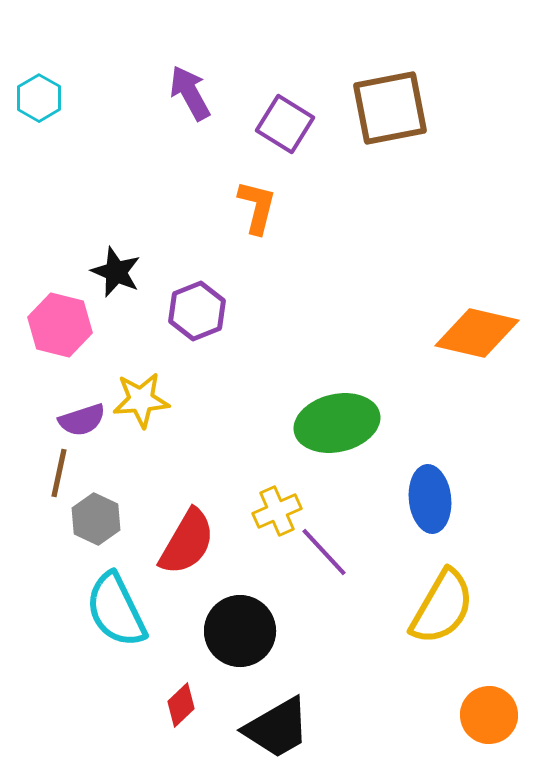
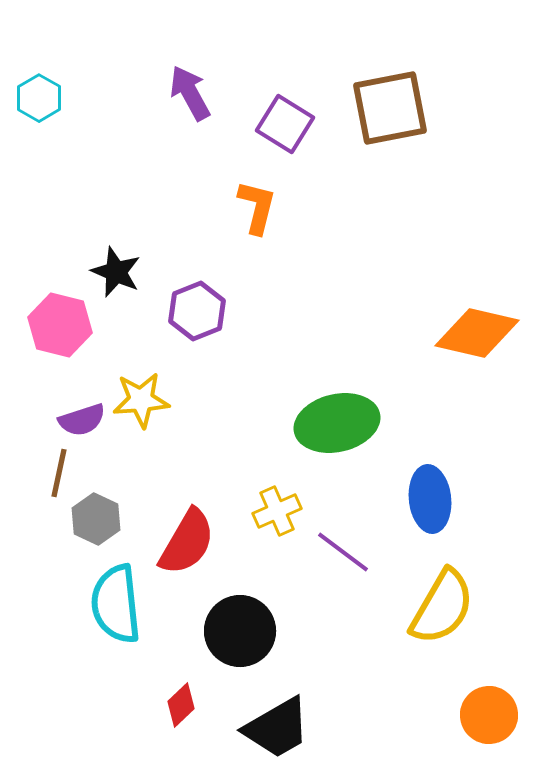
purple line: moved 19 px right; rotated 10 degrees counterclockwise
cyan semicircle: moved 6 px up; rotated 20 degrees clockwise
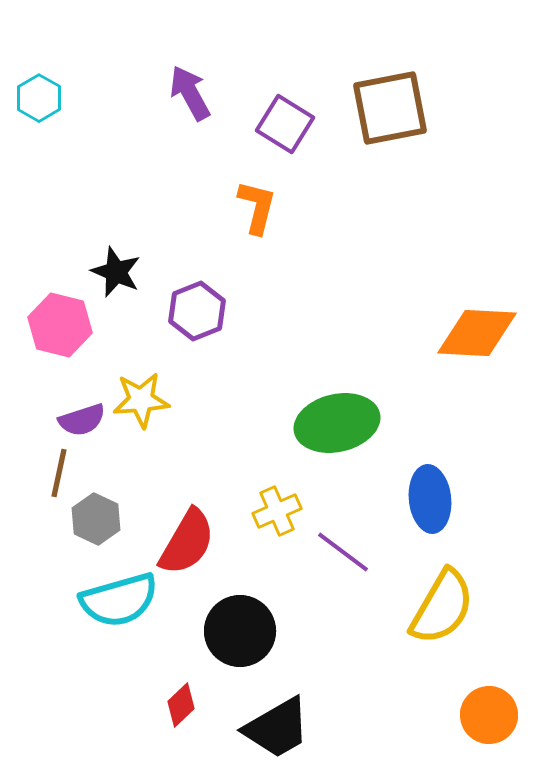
orange diamond: rotated 10 degrees counterclockwise
cyan semicircle: moved 3 px right, 4 px up; rotated 100 degrees counterclockwise
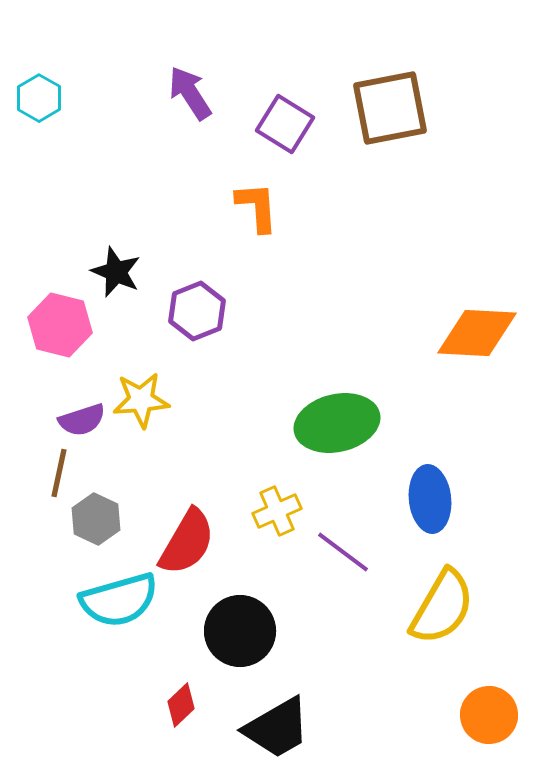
purple arrow: rotated 4 degrees counterclockwise
orange L-shape: rotated 18 degrees counterclockwise
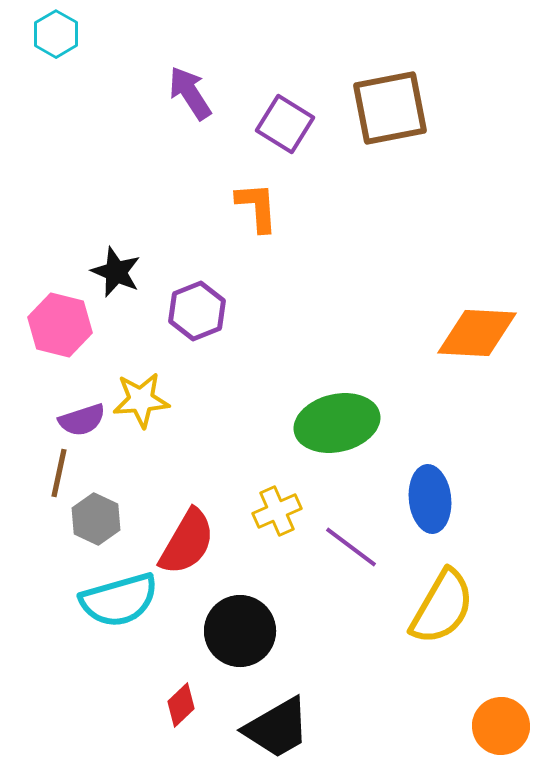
cyan hexagon: moved 17 px right, 64 px up
purple line: moved 8 px right, 5 px up
orange circle: moved 12 px right, 11 px down
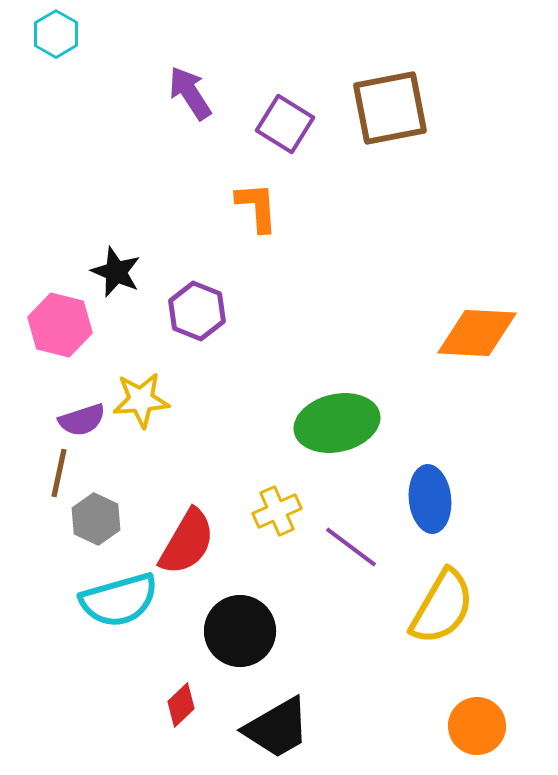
purple hexagon: rotated 16 degrees counterclockwise
orange circle: moved 24 px left
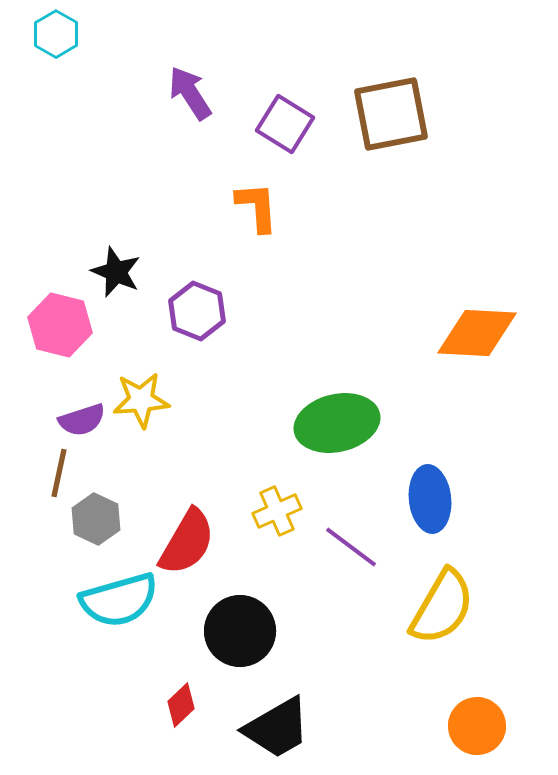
brown square: moved 1 px right, 6 px down
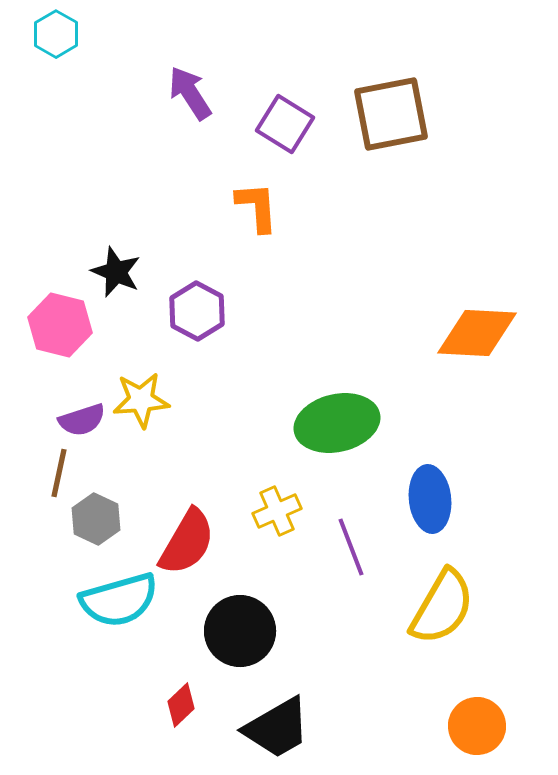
purple hexagon: rotated 6 degrees clockwise
purple line: rotated 32 degrees clockwise
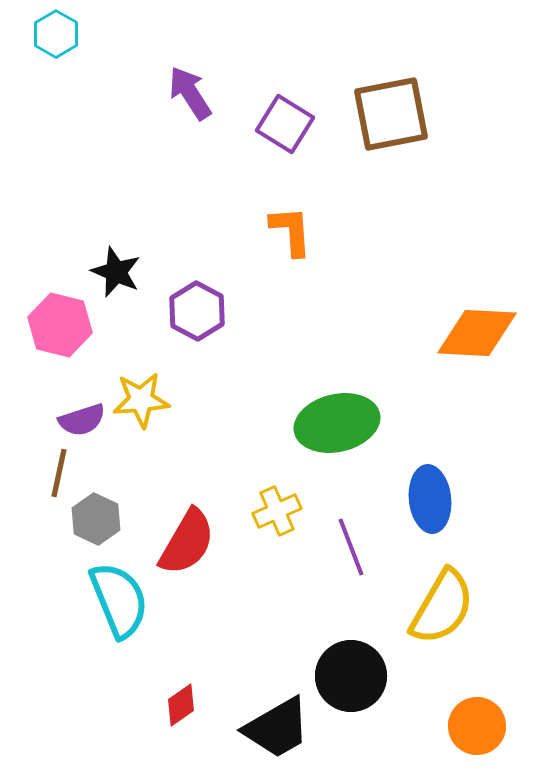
orange L-shape: moved 34 px right, 24 px down
cyan semicircle: rotated 96 degrees counterclockwise
black circle: moved 111 px right, 45 px down
red diamond: rotated 9 degrees clockwise
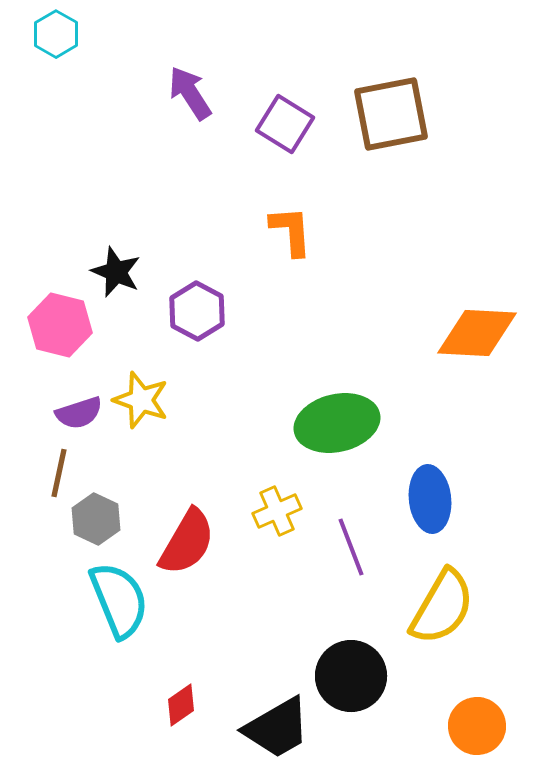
yellow star: rotated 24 degrees clockwise
purple semicircle: moved 3 px left, 7 px up
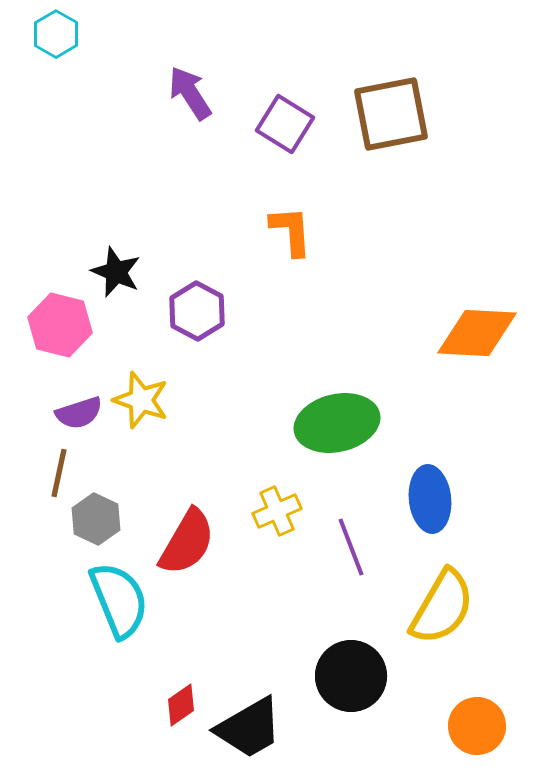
black trapezoid: moved 28 px left
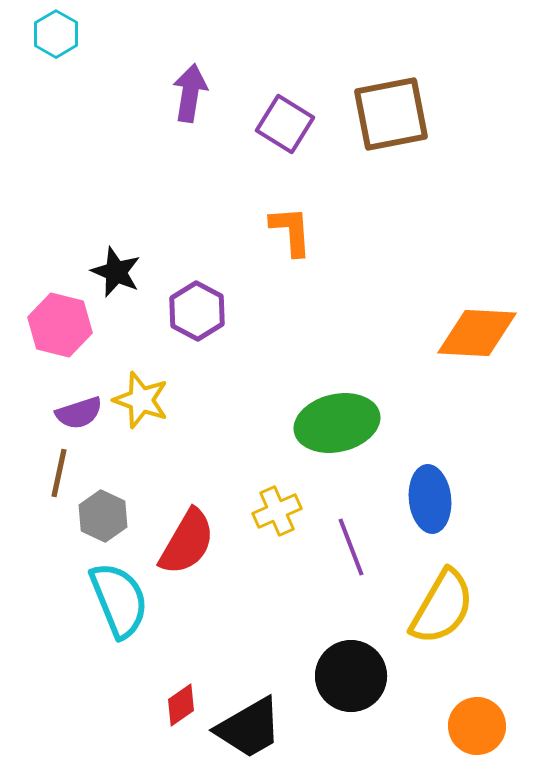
purple arrow: rotated 42 degrees clockwise
gray hexagon: moved 7 px right, 3 px up
